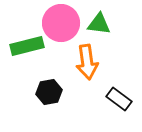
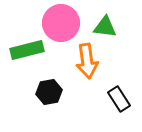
green triangle: moved 6 px right, 3 px down
green rectangle: moved 4 px down
orange arrow: moved 1 px up
black rectangle: rotated 20 degrees clockwise
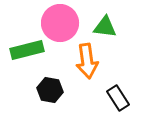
pink circle: moved 1 px left
black hexagon: moved 1 px right, 2 px up; rotated 20 degrees clockwise
black rectangle: moved 1 px left, 1 px up
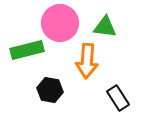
orange arrow: rotated 12 degrees clockwise
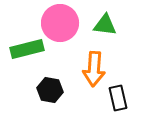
green triangle: moved 2 px up
green rectangle: moved 1 px up
orange arrow: moved 7 px right, 8 px down
black rectangle: rotated 20 degrees clockwise
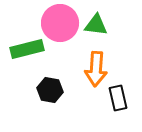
green triangle: moved 9 px left
orange arrow: moved 2 px right
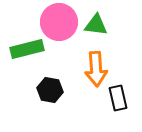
pink circle: moved 1 px left, 1 px up
orange arrow: rotated 8 degrees counterclockwise
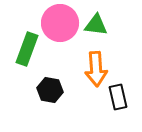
pink circle: moved 1 px right, 1 px down
green rectangle: rotated 56 degrees counterclockwise
black rectangle: moved 1 px up
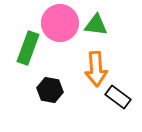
green rectangle: moved 1 px right, 1 px up
black rectangle: rotated 40 degrees counterclockwise
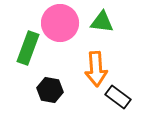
green triangle: moved 6 px right, 3 px up
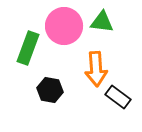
pink circle: moved 4 px right, 3 px down
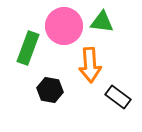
orange arrow: moved 6 px left, 4 px up
